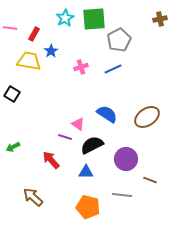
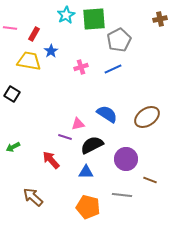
cyan star: moved 1 px right, 3 px up
pink triangle: rotated 48 degrees counterclockwise
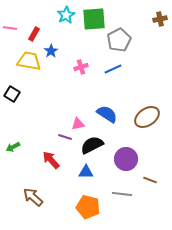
gray line: moved 1 px up
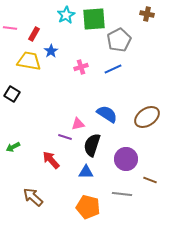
brown cross: moved 13 px left, 5 px up; rotated 24 degrees clockwise
black semicircle: rotated 45 degrees counterclockwise
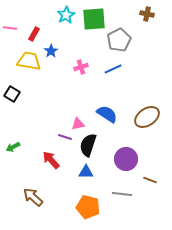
black semicircle: moved 4 px left
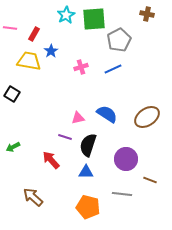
pink triangle: moved 6 px up
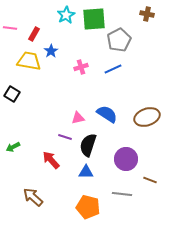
brown ellipse: rotated 15 degrees clockwise
